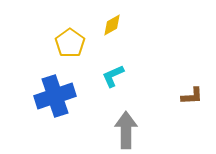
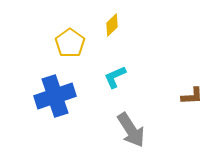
yellow diamond: rotated 15 degrees counterclockwise
cyan L-shape: moved 2 px right, 1 px down
gray arrow: moved 5 px right; rotated 147 degrees clockwise
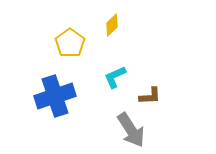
brown L-shape: moved 42 px left
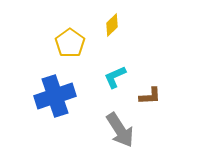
gray arrow: moved 11 px left
